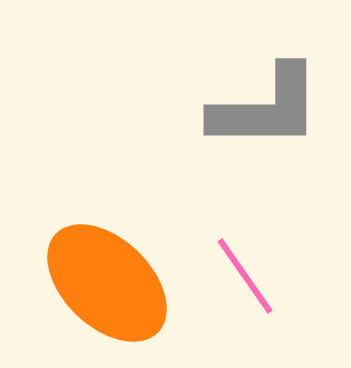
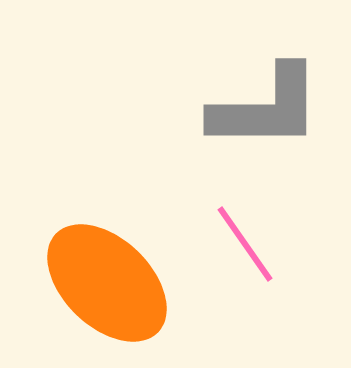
pink line: moved 32 px up
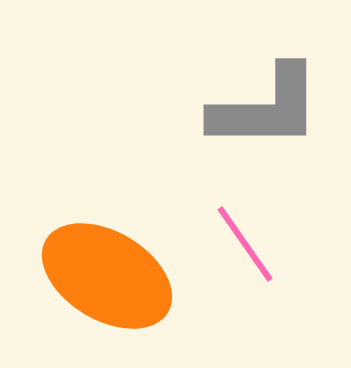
orange ellipse: moved 7 px up; rotated 13 degrees counterclockwise
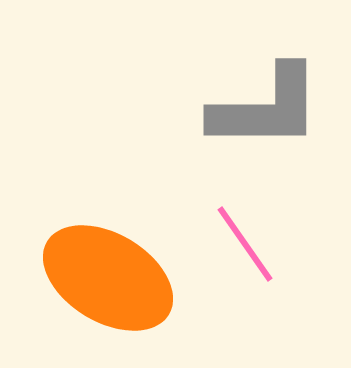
orange ellipse: moved 1 px right, 2 px down
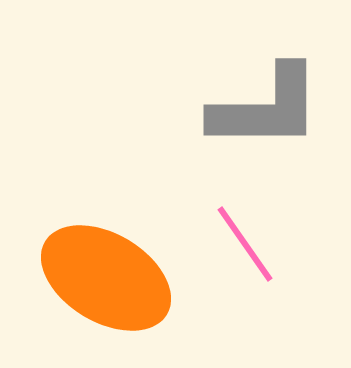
orange ellipse: moved 2 px left
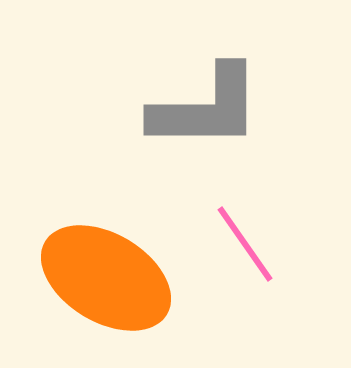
gray L-shape: moved 60 px left
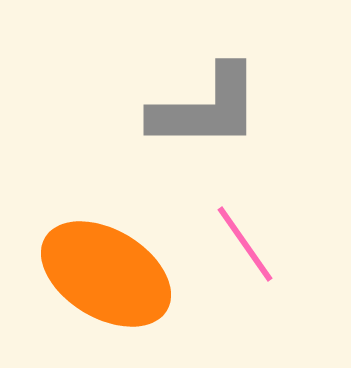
orange ellipse: moved 4 px up
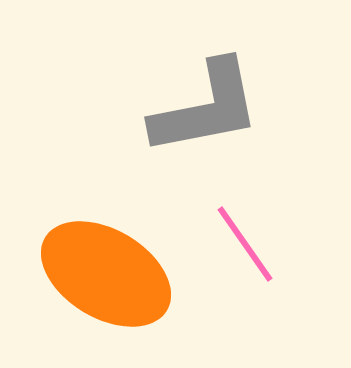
gray L-shape: rotated 11 degrees counterclockwise
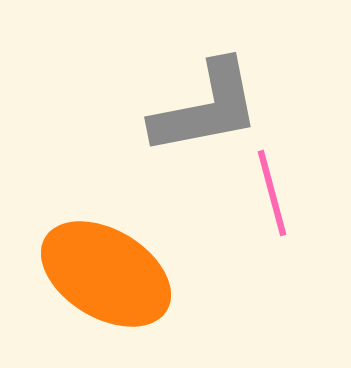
pink line: moved 27 px right, 51 px up; rotated 20 degrees clockwise
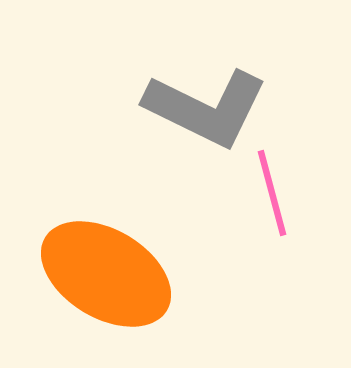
gray L-shape: rotated 37 degrees clockwise
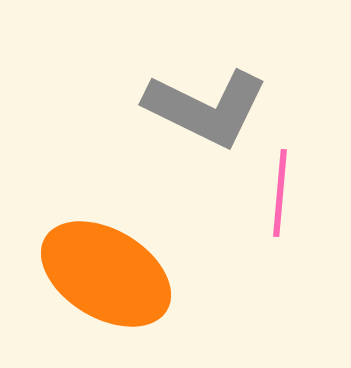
pink line: moved 8 px right; rotated 20 degrees clockwise
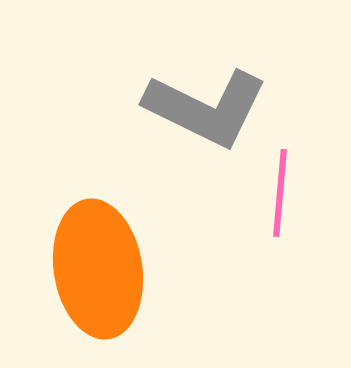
orange ellipse: moved 8 px left, 5 px up; rotated 50 degrees clockwise
